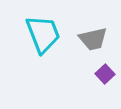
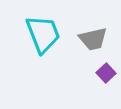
purple square: moved 1 px right, 1 px up
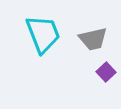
purple square: moved 1 px up
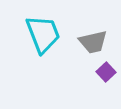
gray trapezoid: moved 3 px down
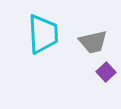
cyan trapezoid: rotated 18 degrees clockwise
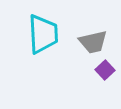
purple square: moved 1 px left, 2 px up
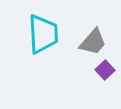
gray trapezoid: rotated 36 degrees counterclockwise
